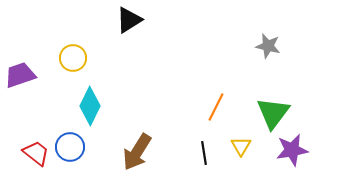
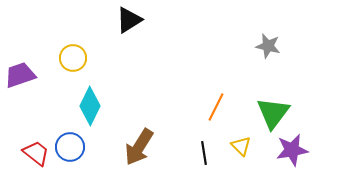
yellow triangle: rotated 15 degrees counterclockwise
brown arrow: moved 2 px right, 5 px up
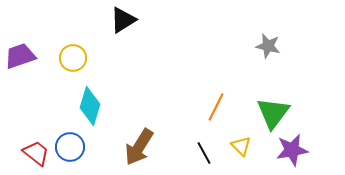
black triangle: moved 6 px left
purple trapezoid: moved 19 px up
cyan diamond: rotated 9 degrees counterclockwise
black line: rotated 20 degrees counterclockwise
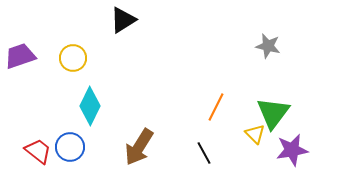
cyan diamond: rotated 9 degrees clockwise
yellow triangle: moved 14 px right, 12 px up
red trapezoid: moved 2 px right, 2 px up
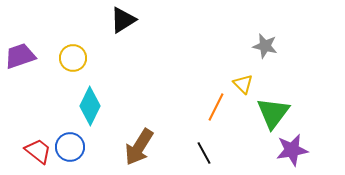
gray star: moved 3 px left
yellow triangle: moved 12 px left, 50 px up
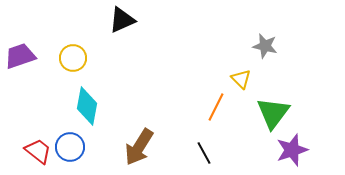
black triangle: moved 1 px left; rotated 8 degrees clockwise
yellow triangle: moved 2 px left, 5 px up
cyan diamond: moved 3 px left; rotated 15 degrees counterclockwise
purple star: rotated 8 degrees counterclockwise
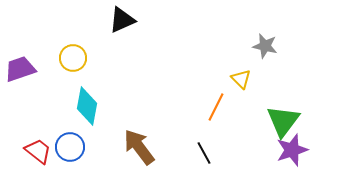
purple trapezoid: moved 13 px down
green triangle: moved 10 px right, 8 px down
brown arrow: rotated 111 degrees clockwise
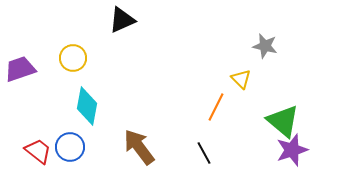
green triangle: rotated 27 degrees counterclockwise
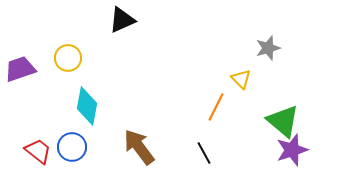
gray star: moved 3 px right, 2 px down; rotated 30 degrees counterclockwise
yellow circle: moved 5 px left
blue circle: moved 2 px right
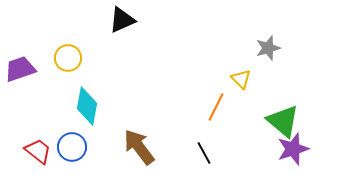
purple star: moved 1 px right, 1 px up
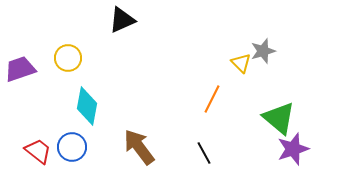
gray star: moved 5 px left, 3 px down
yellow triangle: moved 16 px up
orange line: moved 4 px left, 8 px up
green triangle: moved 4 px left, 3 px up
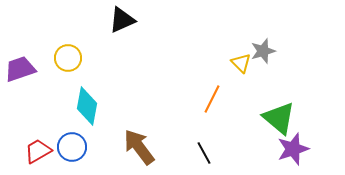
red trapezoid: rotated 68 degrees counterclockwise
